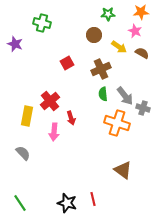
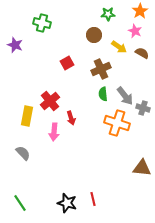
orange star: moved 1 px left, 1 px up; rotated 28 degrees counterclockwise
purple star: moved 1 px down
brown triangle: moved 19 px right, 2 px up; rotated 30 degrees counterclockwise
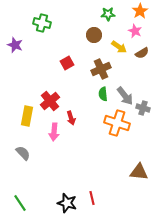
brown semicircle: rotated 120 degrees clockwise
brown triangle: moved 3 px left, 4 px down
red line: moved 1 px left, 1 px up
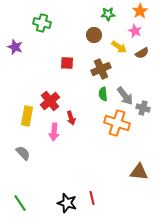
purple star: moved 2 px down
red square: rotated 32 degrees clockwise
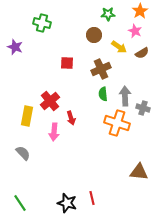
gray arrow: rotated 144 degrees counterclockwise
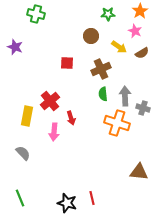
green cross: moved 6 px left, 9 px up
brown circle: moved 3 px left, 1 px down
green line: moved 5 px up; rotated 12 degrees clockwise
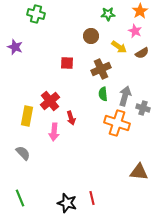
gray arrow: rotated 18 degrees clockwise
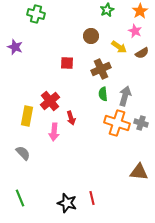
green star: moved 1 px left, 4 px up; rotated 24 degrees counterclockwise
gray cross: moved 2 px left, 15 px down
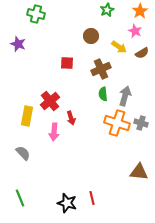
purple star: moved 3 px right, 3 px up
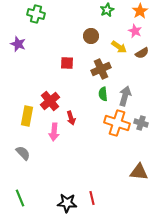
black star: rotated 12 degrees counterclockwise
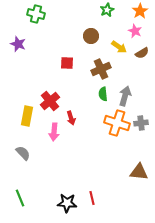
gray cross: rotated 24 degrees counterclockwise
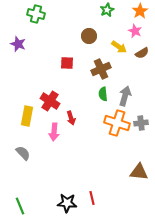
brown circle: moved 2 px left
red cross: rotated 18 degrees counterclockwise
green line: moved 8 px down
